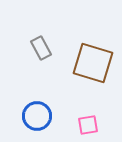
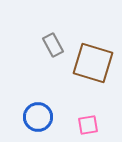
gray rectangle: moved 12 px right, 3 px up
blue circle: moved 1 px right, 1 px down
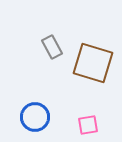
gray rectangle: moved 1 px left, 2 px down
blue circle: moved 3 px left
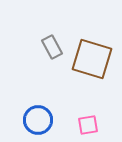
brown square: moved 1 px left, 4 px up
blue circle: moved 3 px right, 3 px down
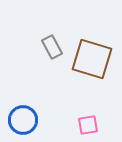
blue circle: moved 15 px left
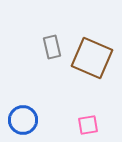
gray rectangle: rotated 15 degrees clockwise
brown square: moved 1 px up; rotated 6 degrees clockwise
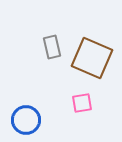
blue circle: moved 3 px right
pink square: moved 6 px left, 22 px up
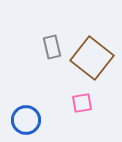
brown square: rotated 15 degrees clockwise
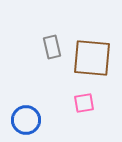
brown square: rotated 33 degrees counterclockwise
pink square: moved 2 px right
